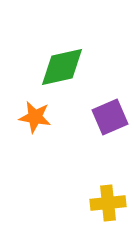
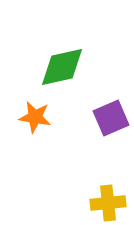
purple square: moved 1 px right, 1 px down
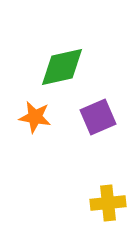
purple square: moved 13 px left, 1 px up
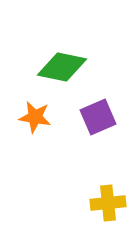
green diamond: rotated 24 degrees clockwise
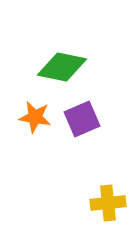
purple square: moved 16 px left, 2 px down
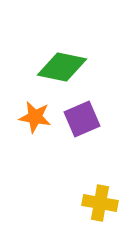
yellow cross: moved 8 px left; rotated 16 degrees clockwise
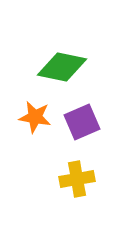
purple square: moved 3 px down
yellow cross: moved 23 px left, 24 px up; rotated 20 degrees counterclockwise
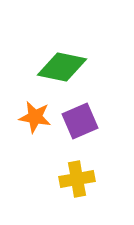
purple square: moved 2 px left, 1 px up
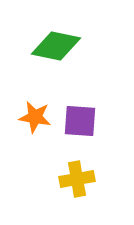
green diamond: moved 6 px left, 21 px up
purple square: rotated 27 degrees clockwise
